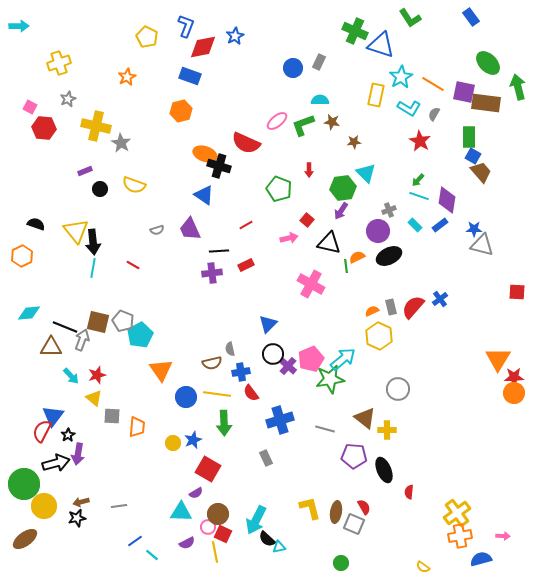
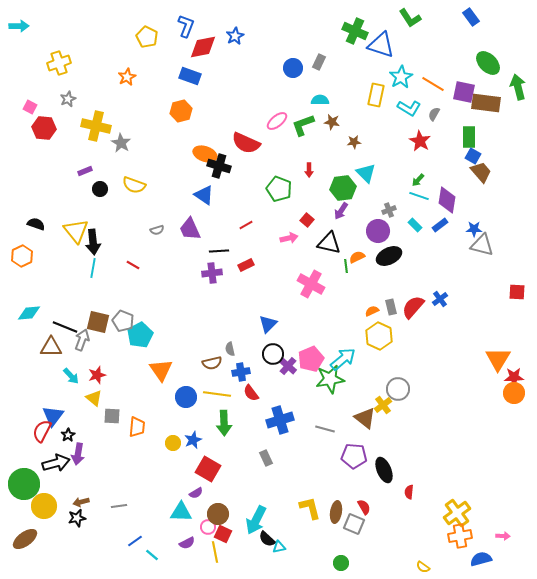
yellow cross at (387, 430): moved 4 px left, 25 px up; rotated 36 degrees counterclockwise
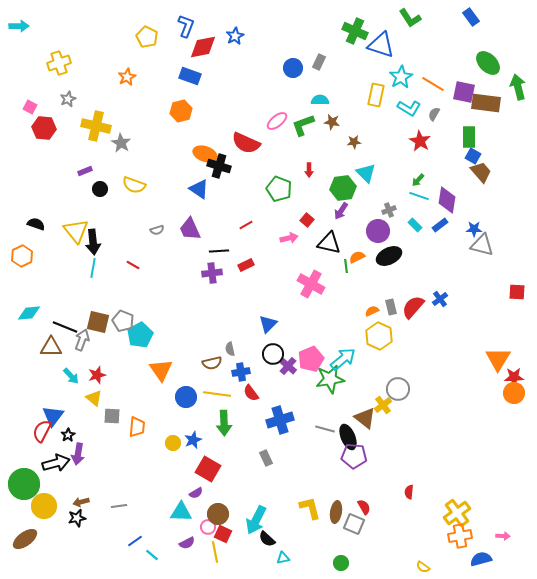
blue triangle at (204, 195): moved 5 px left, 6 px up
black ellipse at (384, 470): moved 36 px left, 33 px up
cyan triangle at (279, 547): moved 4 px right, 11 px down
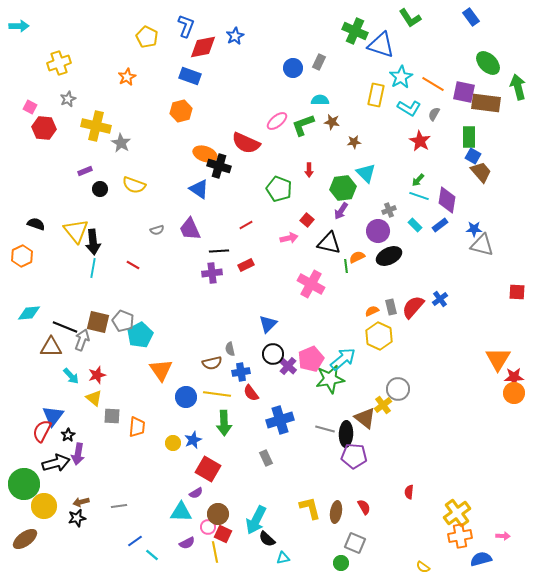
black ellipse at (348, 437): moved 2 px left, 3 px up; rotated 25 degrees clockwise
gray square at (354, 524): moved 1 px right, 19 px down
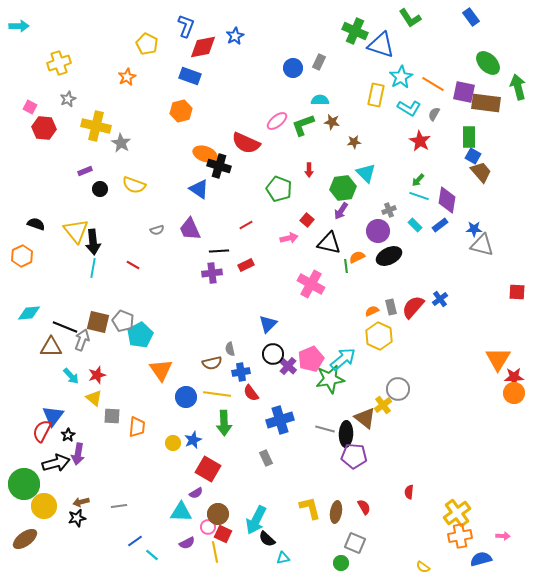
yellow pentagon at (147, 37): moved 7 px down
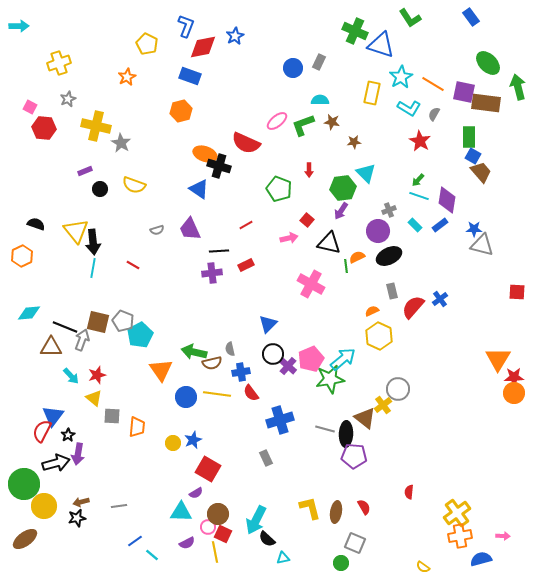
yellow rectangle at (376, 95): moved 4 px left, 2 px up
gray rectangle at (391, 307): moved 1 px right, 16 px up
green arrow at (224, 423): moved 30 px left, 71 px up; rotated 105 degrees clockwise
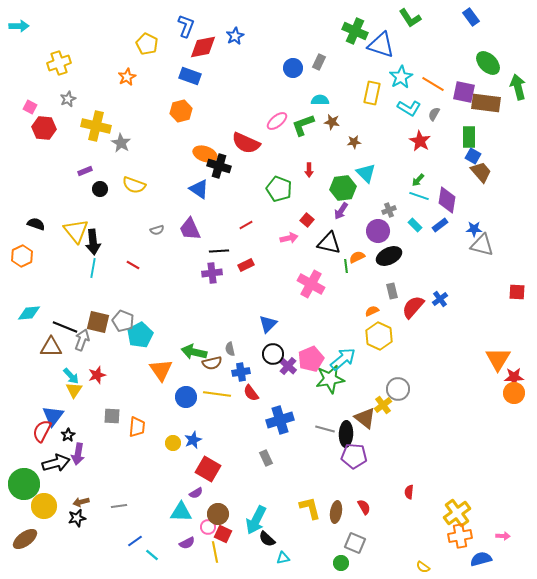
yellow triangle at (94, 398): moved 20 px left, 8 px up; rotated 24 degrees clockwise
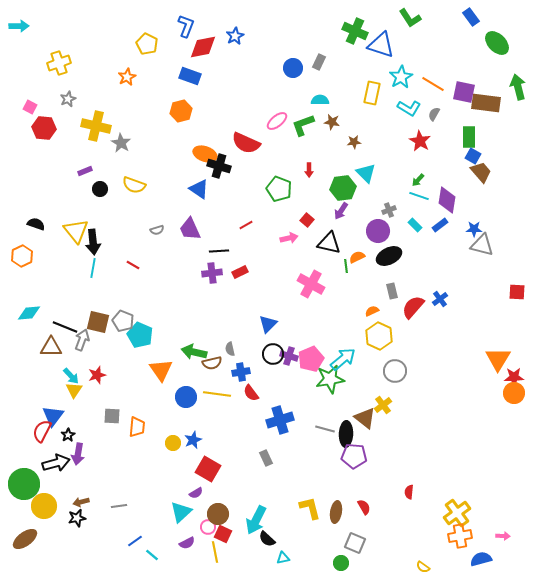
green ellipse at (488, 63): moved 9 px right, 20 px up
red rectangle at (246, 265): moved 6 px left, 7 px down
cyan pentagon at (140, 335): rotated 20 degrees counterclockwise
purple cross at (288, 366): moved 1 px right, 10 px up; rotated 24 degrees counterclockwise
gray circle at (398, 389): moved 3 px left, 18 px up
cyan triangle at (181, 512): rotated 45 degrees counterclockwise
